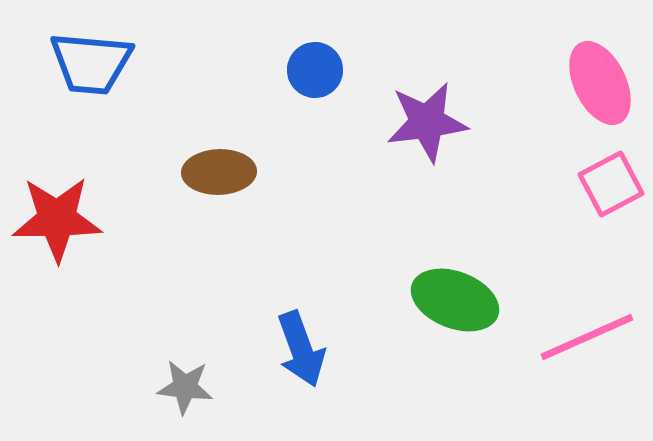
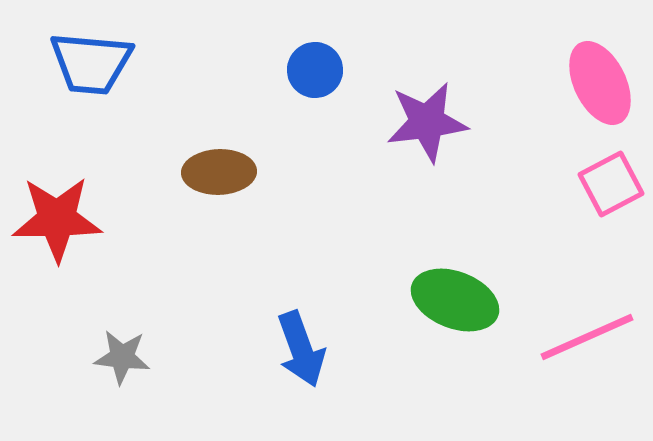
gray star: moved 63 px left, 30 px up
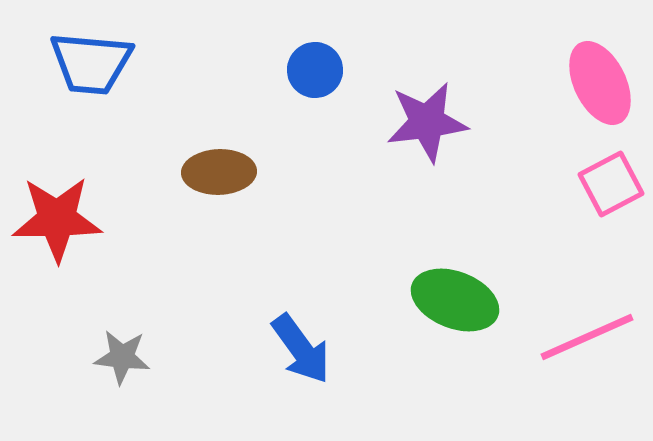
blue arrow: rotated 16 degrees counterclockwise
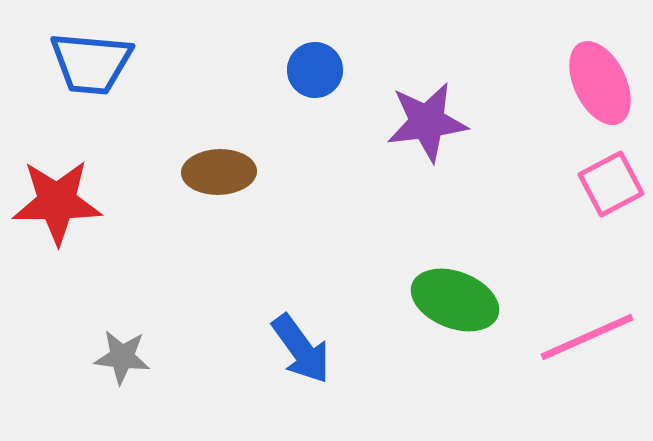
red star: moved 17 px up
